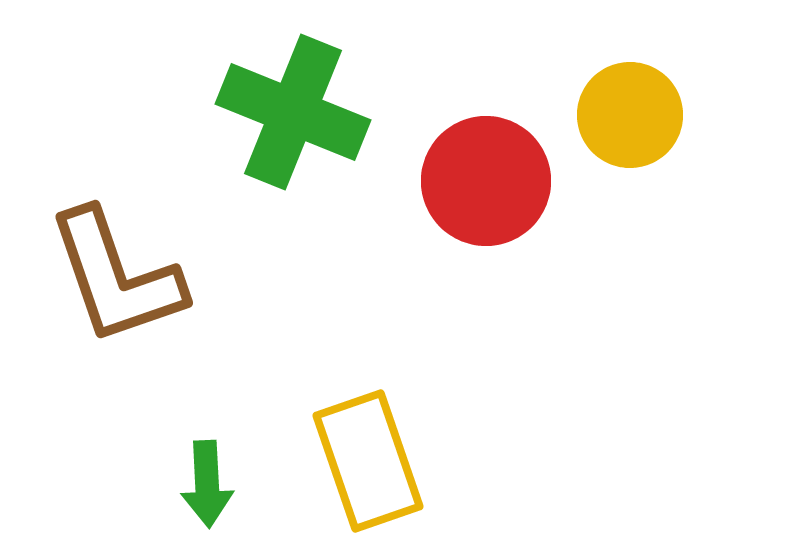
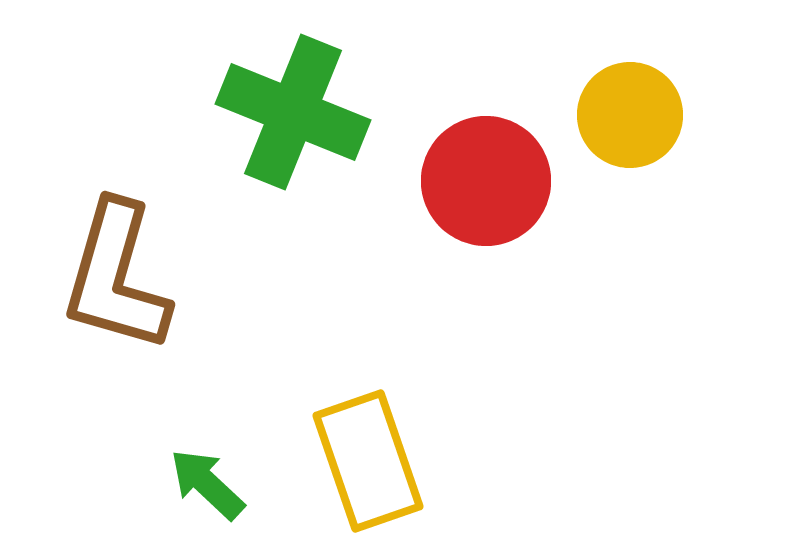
brown L-shape: rotated 35 degrees clockwise
green arrow: rotated 136 degrees clockwise
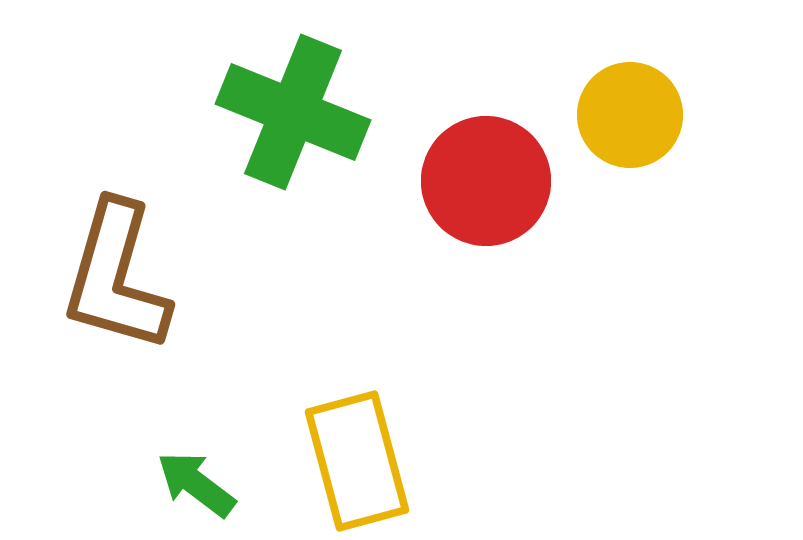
yellow rectangle: moved 11 px left; rotated 4 degrees clockwise
green arrow: moved 11 px left; rotated 6 degrees counterclockwise
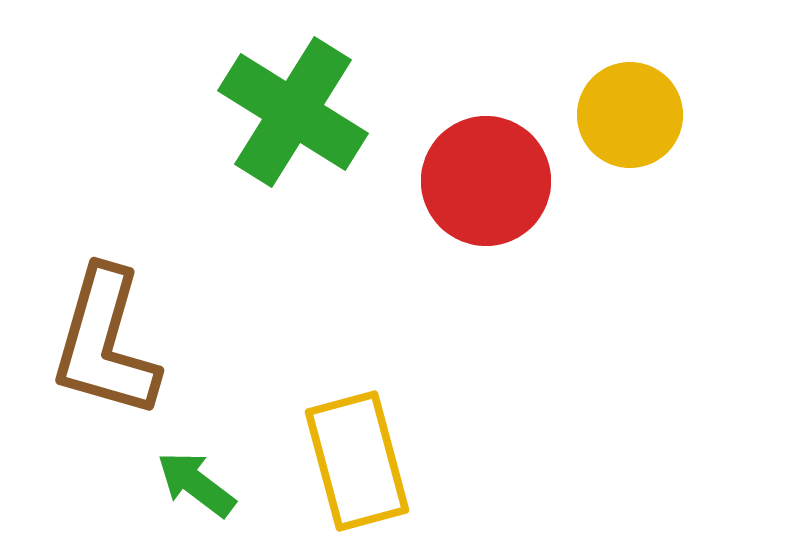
green cross: rotated 10 degrees clockwise
brown L-shape: moved 11 px left, 66 px down
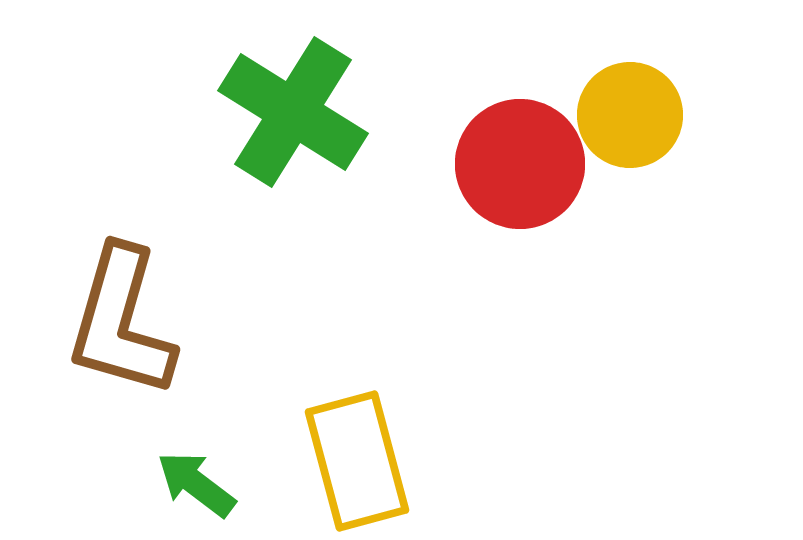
red circle: moved 34 px right, 17 px up
brown L-shape: moved 16 px right, 21 px up
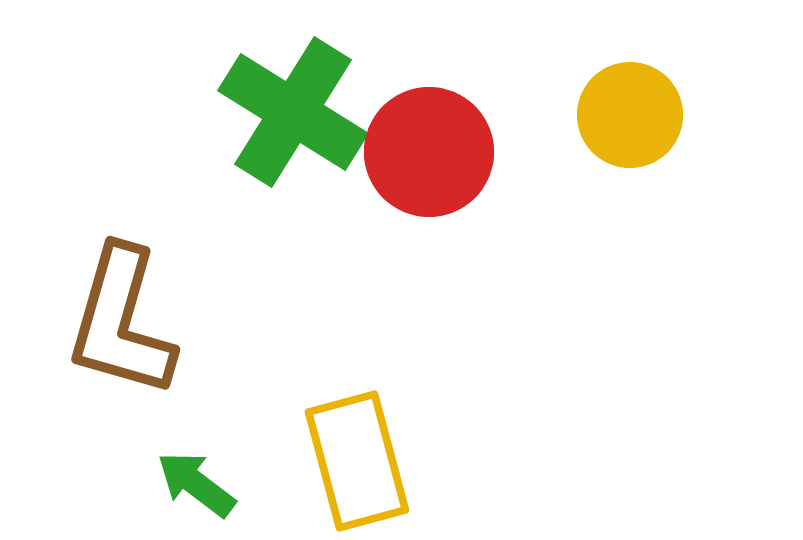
red circle: moved 91 px left, 12 px up
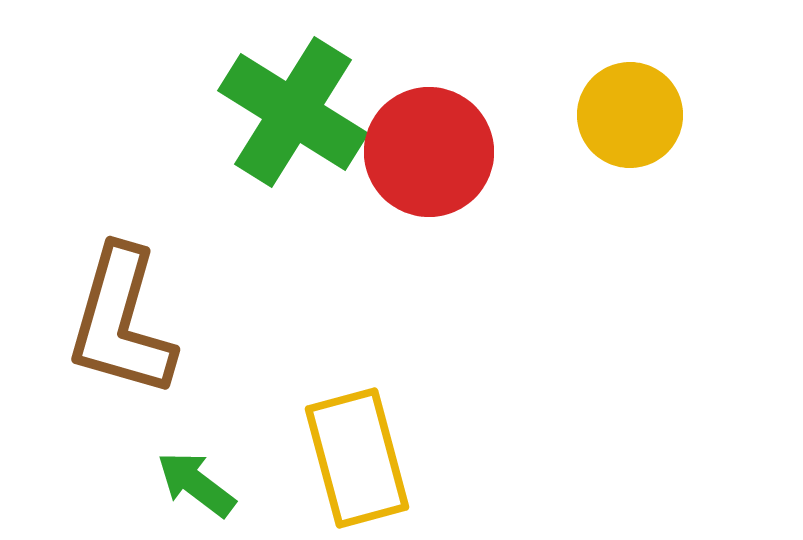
yellow rectangle: moved 3 px up
